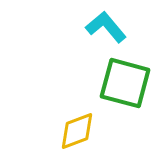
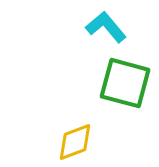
yellow diamond: moved 2 px left, 11 px down
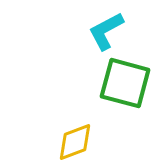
cyan L-shape: moved 4 px down; rotated 78 degrees counterclockwise
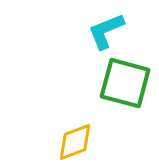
cyan L-shape: rotated 6 degrees clockwise
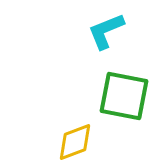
green square: moved 1 px left, 13 px down; rotated 4 degrees counterclockwise
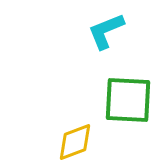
green square: moved 4 px right, 4 px down; rotated 8 degrees counterclockwise
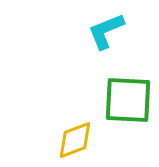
yellow diamond: moved 2 px up
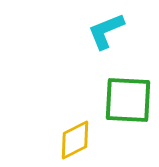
yellow diamond: rotated 6 degrees counterclockwise
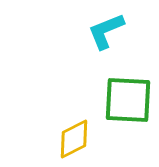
yellow diamond: moved 1 px left, 1 px up
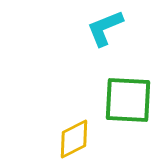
cyan L-shape: moved 1 px left, 3 px up
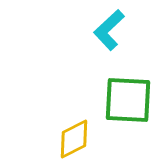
cyan L-shape: moved 4 px right, 2 px down; rotated 21 degrees counterclockwise
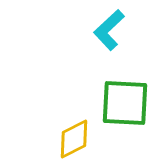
green square: moved 3 px left, 3 px down
